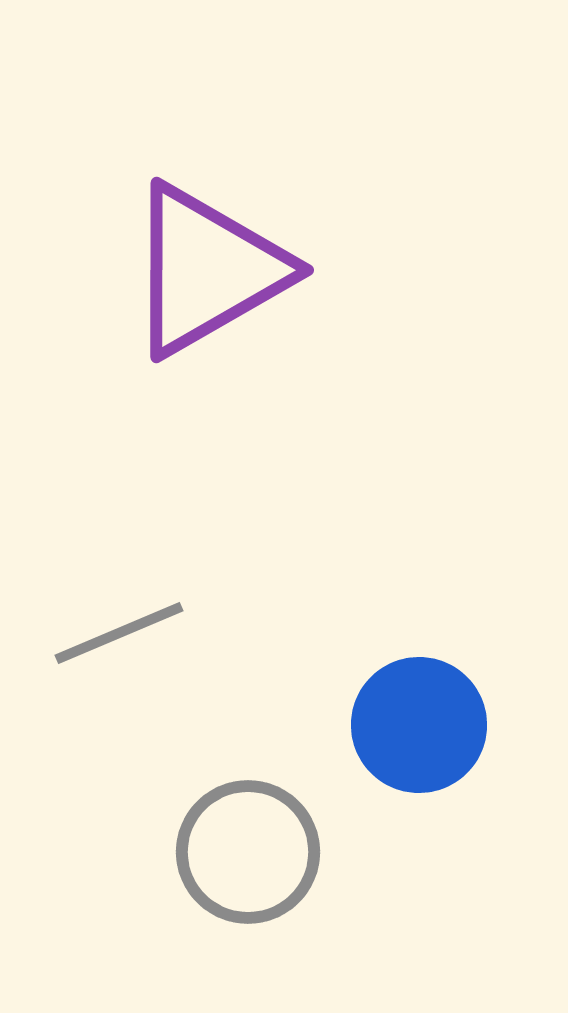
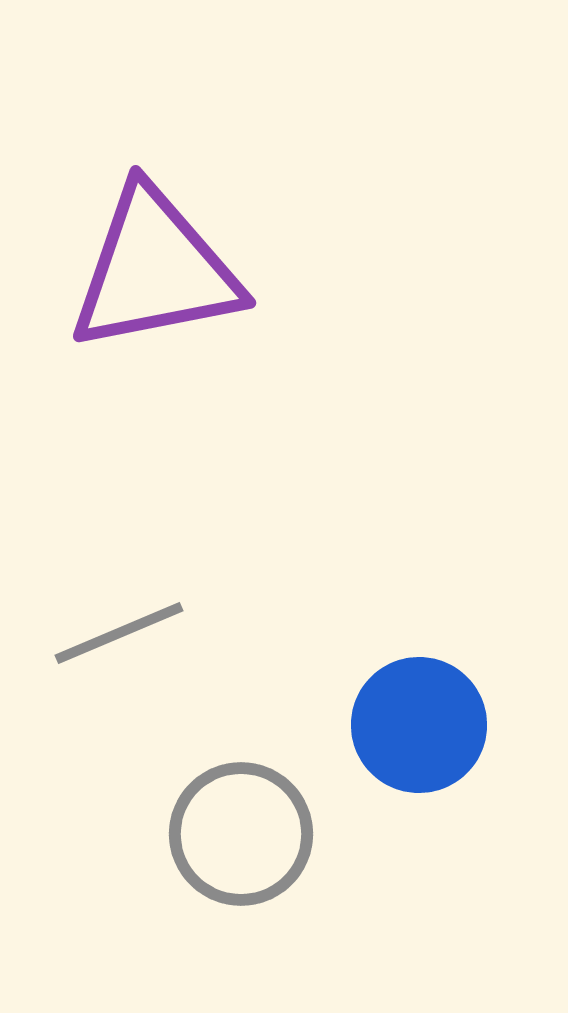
purple triangle: moved 52 px left; rotated 19 degrees clockwise
gray circle: moved 7 px left, 18 px up
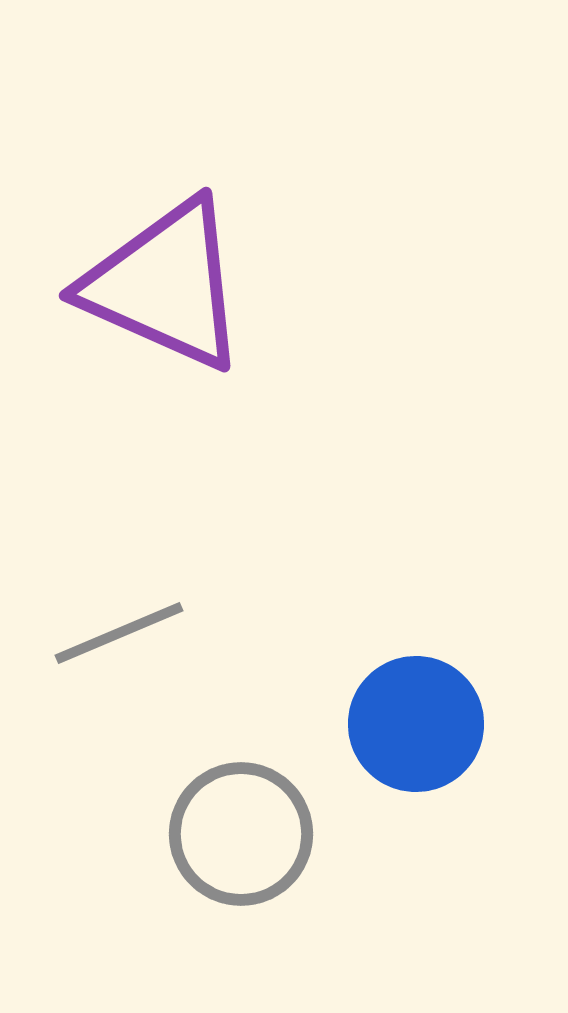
purple triangle: moved 10 px right, 15 px down; rotated 35 degrees clockwise
blue circle: moved 3 px left, 1 px up
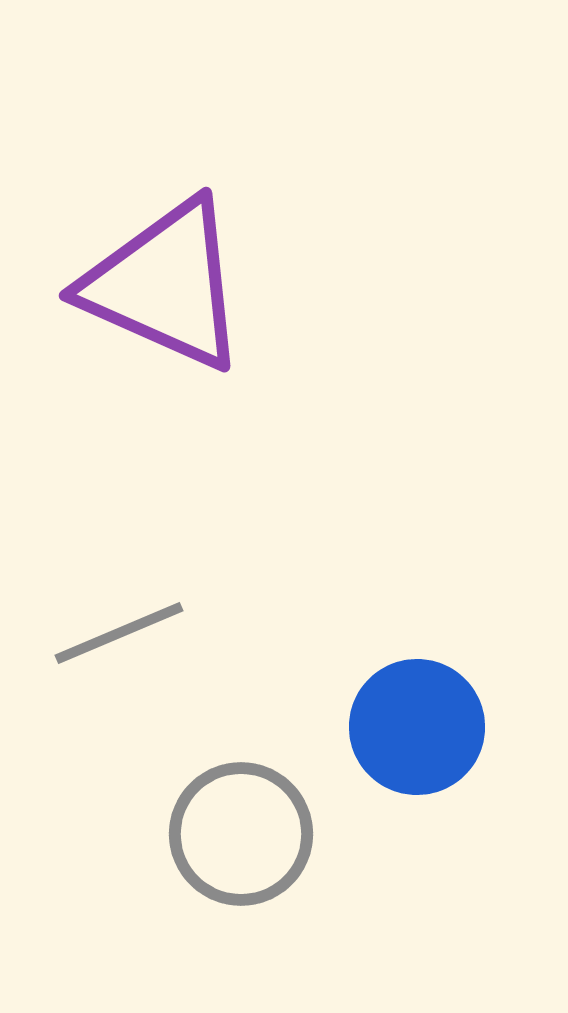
blue circle: moved 1 px right, 3 px down
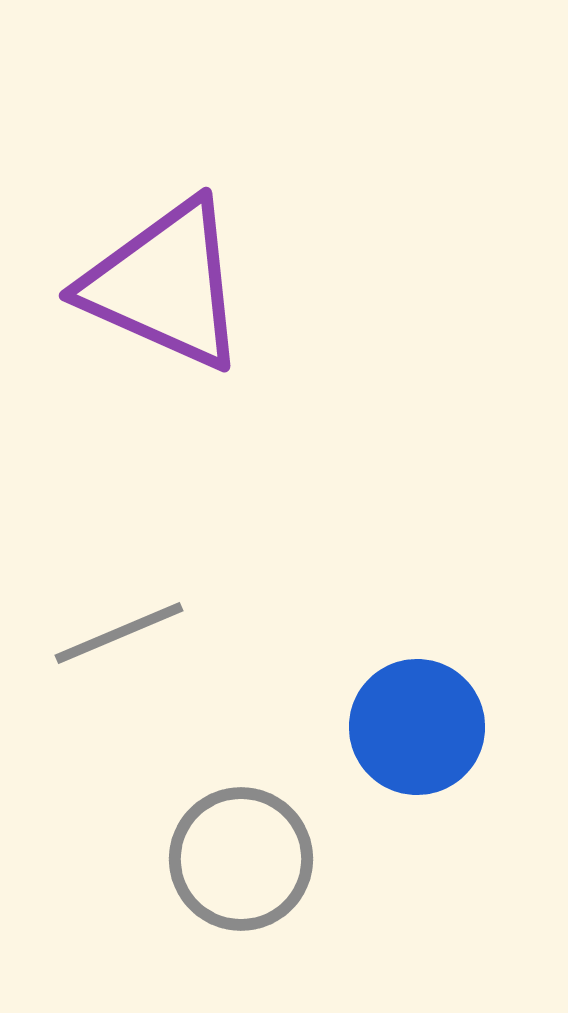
gray circle: moved 25 px down
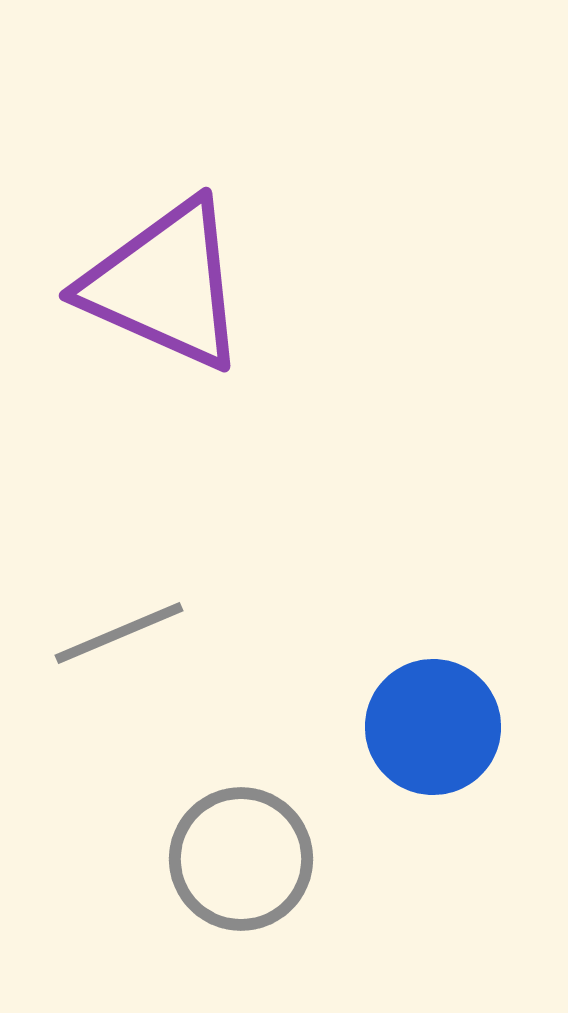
blue circle: moved 16 px right
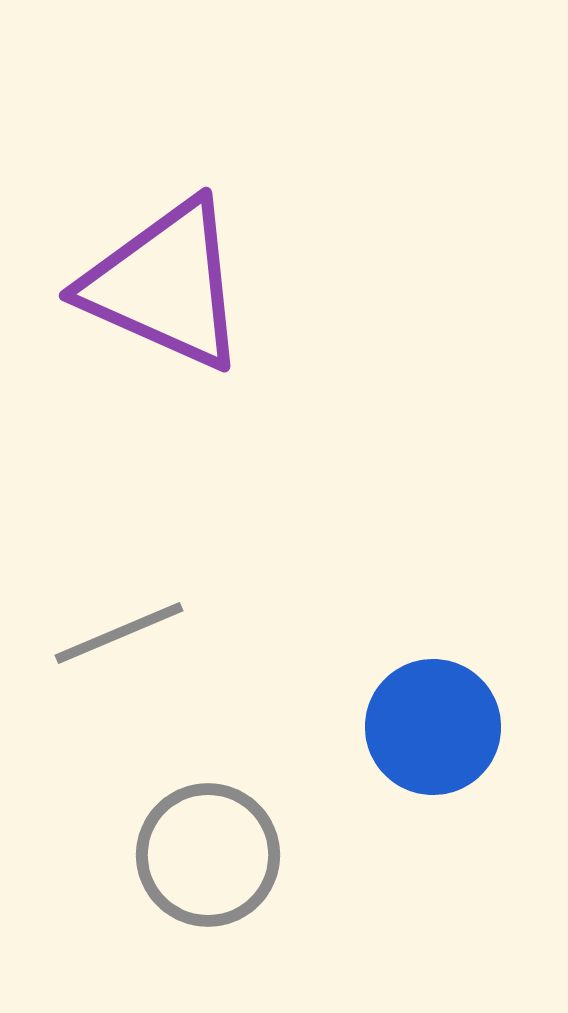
gray circle: moved 33 px left, 4 px up
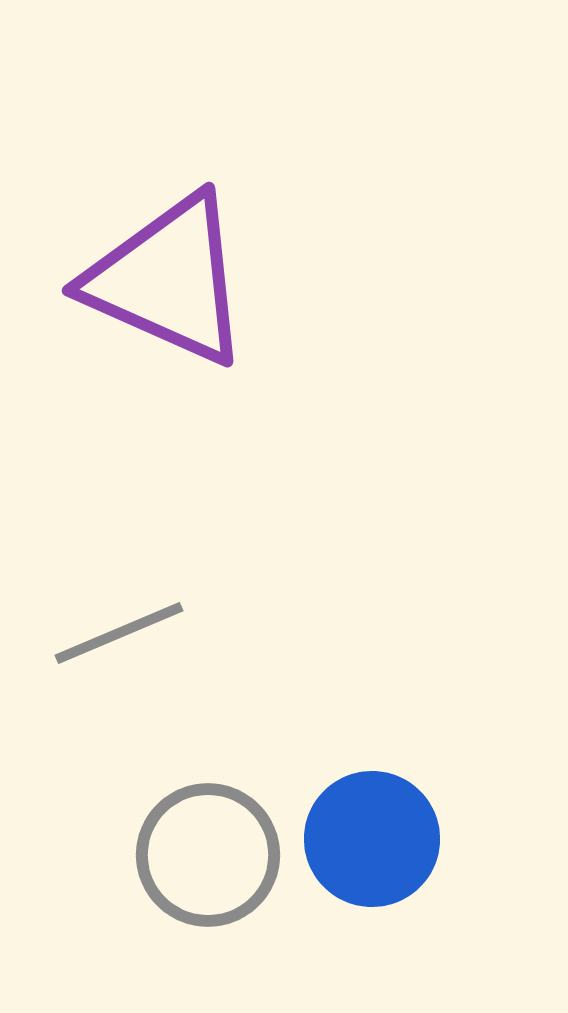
purple triangle: moved 3 px right, 5 px up
blue circle: moved 61 px left, 112 px down
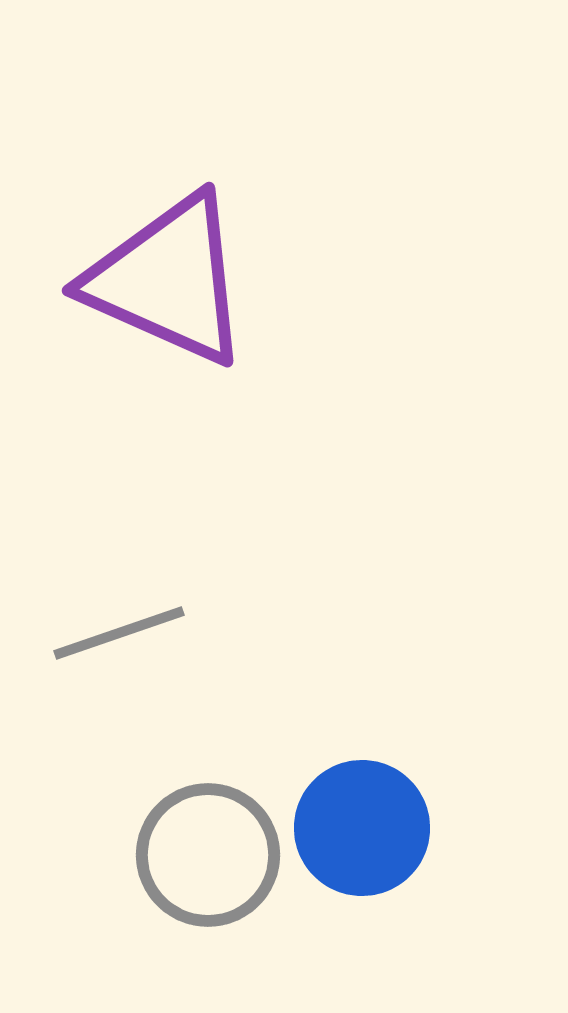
gray line: rotated 4 degrees clockwise
blue circle: moved 10 px left, 11 px up
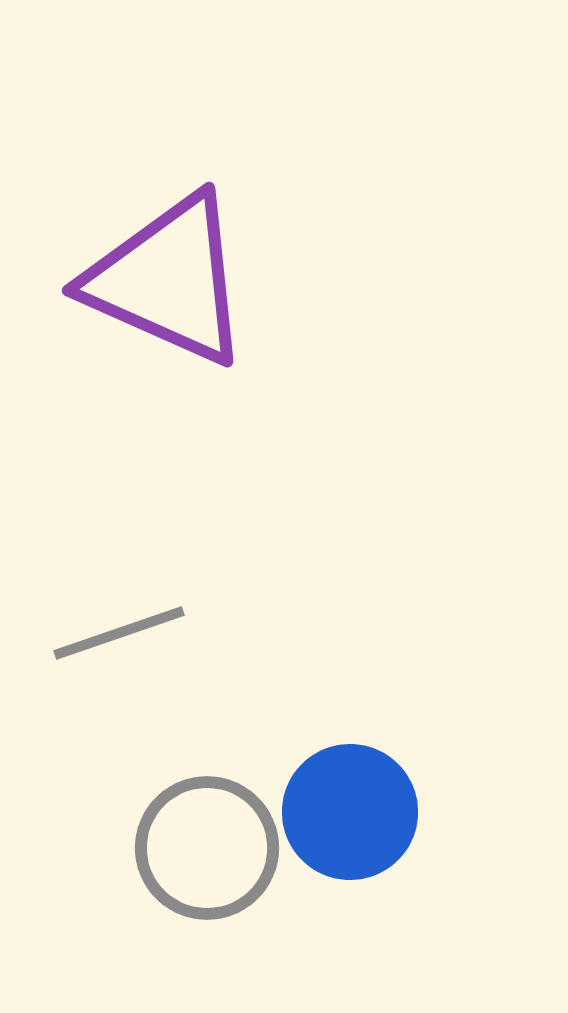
blue circle: moved 12 px left, 16 px up
gray circle: moved 1 px left, 7 px up
